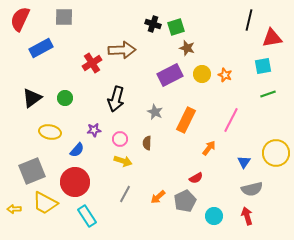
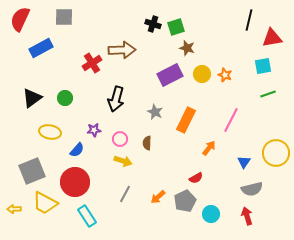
cyan circle at (214, 216): moved 3 px left, 2 px up
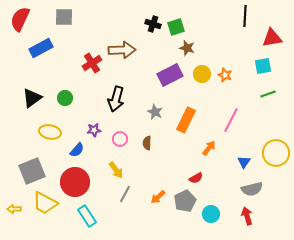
black line at (249, 20): moved 4 px left, 4 px up; rotated 10 degrees counterclockwise
yellow arrow at (123, 161): moved 7 px left, 9 px down; rotated 36 degrees clockwise
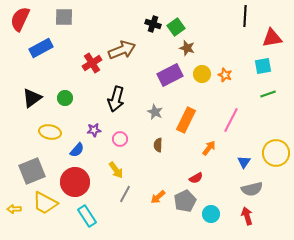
green square at (176, 27): rotated 18 degrees counterclockwise
brown arrow at (122, 50): rotated 20 degrees counterclockwise
brown semicircle at (147, 143): moved 11 px right, 2 px down
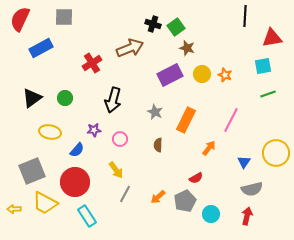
brown arrow at (122, 50): moved 8 px right, 2 px up
black arrow at (116, 99): moved 3 px left, 1 px down
red arrow at (247, 216): rotated 30 degrees clockwise
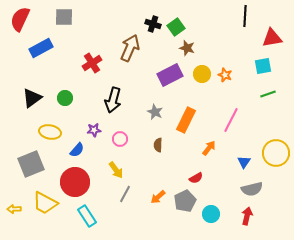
brown arrow at (130, 48): rotated 44 degrees counterclockwise
gray square at (32, 171): moved 1 px left, 7 px up
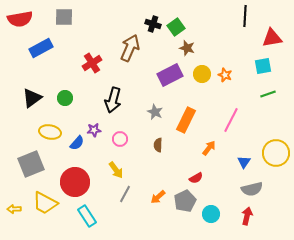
red semicircle at (20, 19): rotated 125 degrees counterclockwise
blue semicircle at (77, 150): moved 7 px up
